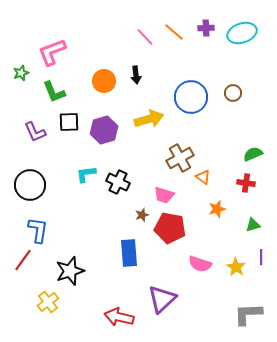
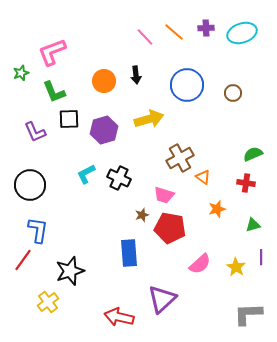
blue circle: moved 4 px left, 12 px up
black square: moved 3 px up
cyan L-shape: rotated 20 degrees counterclockwise
black cross: moved 1 px right, 4 px up
pink semicircle: rotated 60 degrees counterclockwise
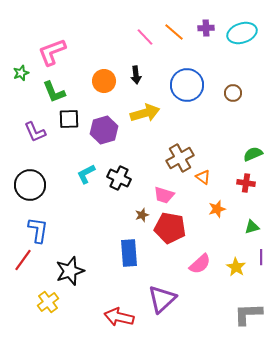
yellow arrow: moved 4 px left, 6 px up
green triangle: moved 1 px left, 2 px down
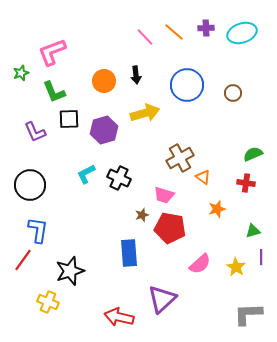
green triangle: moved 1 px right, 4 px down
yellow cross: rotated 30 degrees counterclockwise
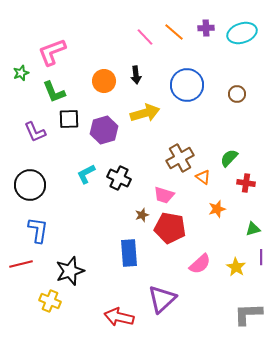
brown circle: moved 4 px right, 1 px down
green semicircle: moved 24 px left, 4 px down; rotated 24 degrees counterclockwise
green triangle: moved 2 px up
red line: moved 2 px left, 4 px down; rotated 40 degrees clockwise
yellow cross: moved 2 px right, 1 px up
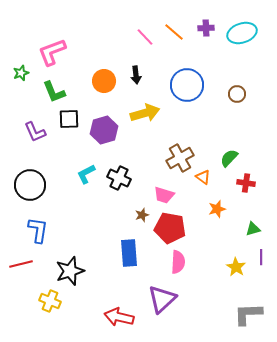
pink semicircle: moved 22 px left, 2 px up; rotated 45 degrees counterclockwise
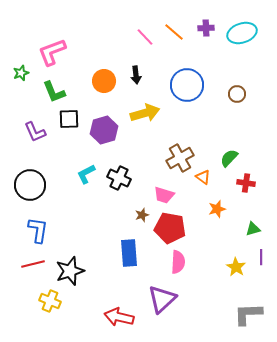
red line: moved 12 px right
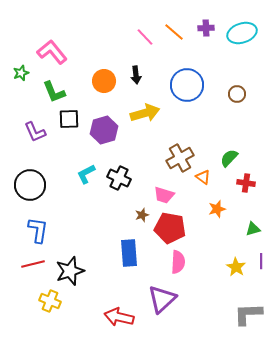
pink L-shape: rotated 72 degrees clockwise
purple line: moved 4 px down
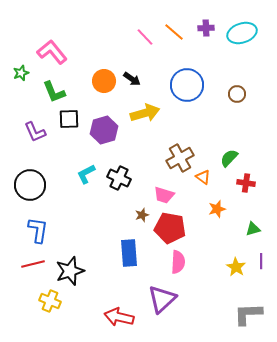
black arrow: moved 4 px left, 4 px down; rotated 48 degrees counterclockwise
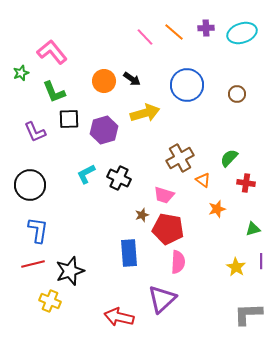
orange triangle: moved 3 px down
red pentagon: moved 2 px left, 1 px down
